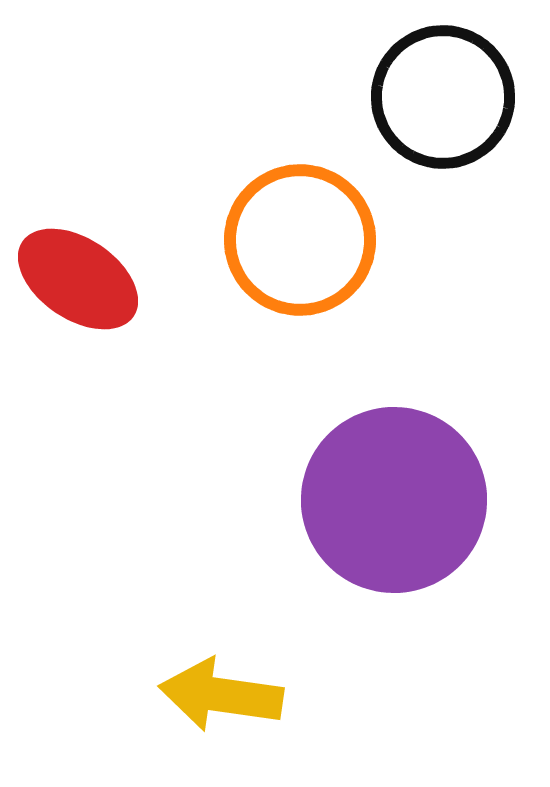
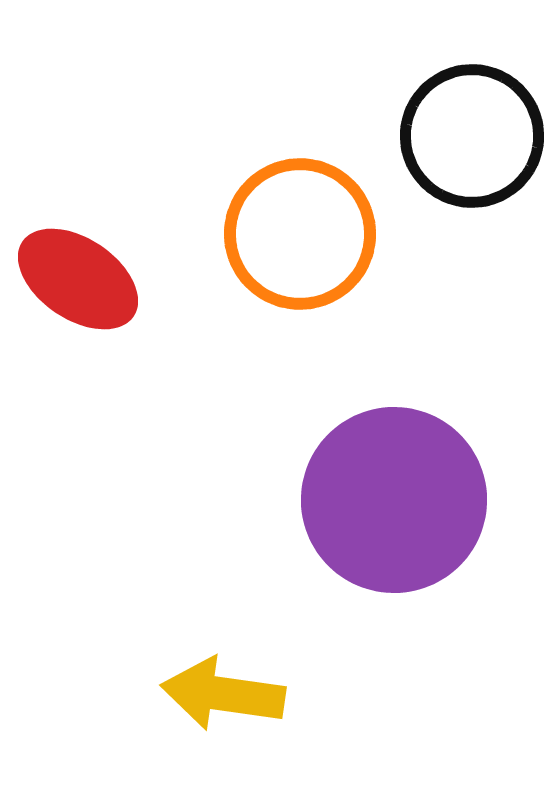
black circle: moved 29 px right, 39 px down
orange circle: moved 6 px up
yellow arrow: moved 2 px right, 1 px up
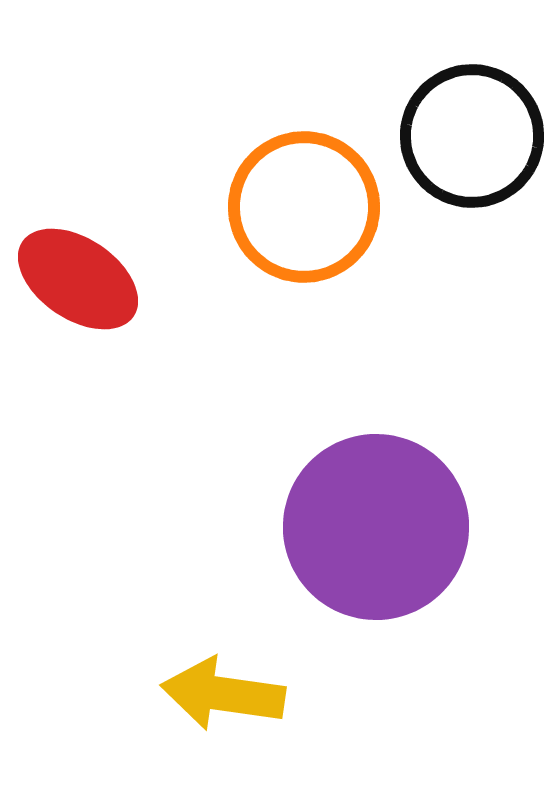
orange circle: moved 4 px right, 27 px up
purple circle: moved 18 px left, 27 px down
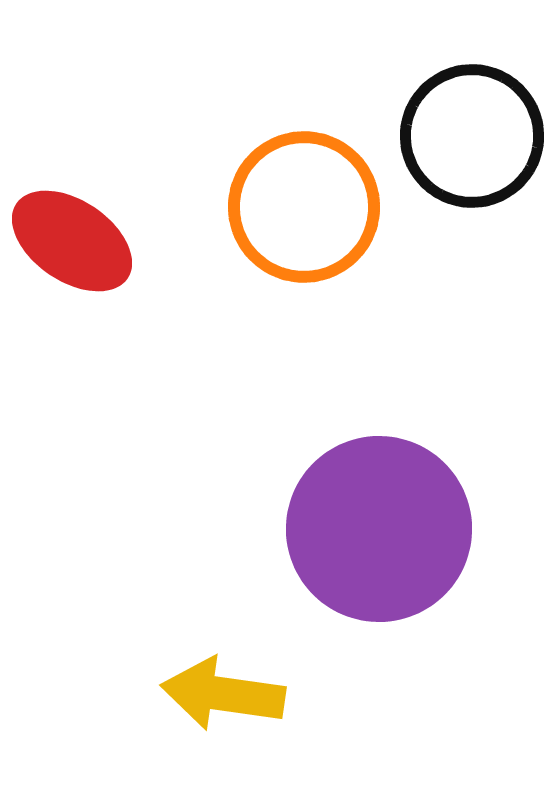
red ellipse: moved 6 px left, 38 px up
purple circle: moved 3 px right, 2 px down
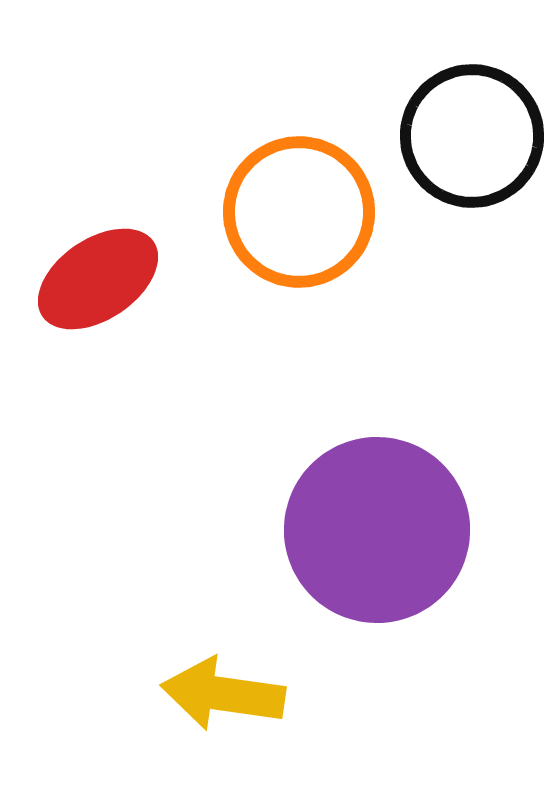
orange circle: moved 5 px left, 5 px down
red ellipse: moved 26 px right, 38 px down; rotated 68 degrees counterclockwise
purple circle: moved 2 px left, 1 px down
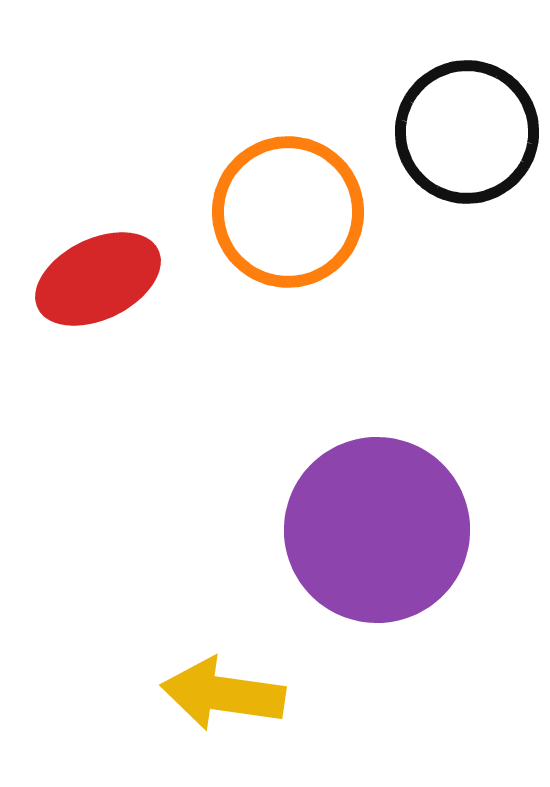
black circle: moved 5 px left, 4 px up
orange circle: moved 11 px left
red ellipse: rotated 8 degrees clockwise
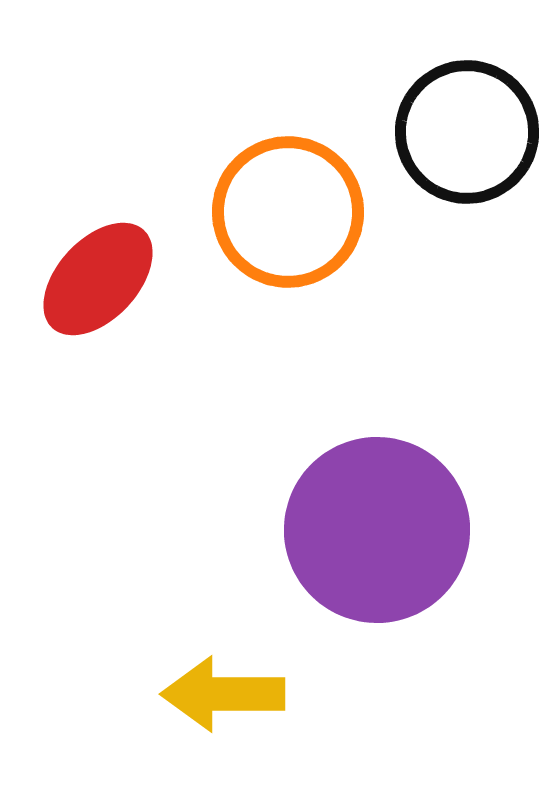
red ellipse: rotated 21 degrees counterclockwise
yellow arrow: rotated 8 degrees counterclockwise
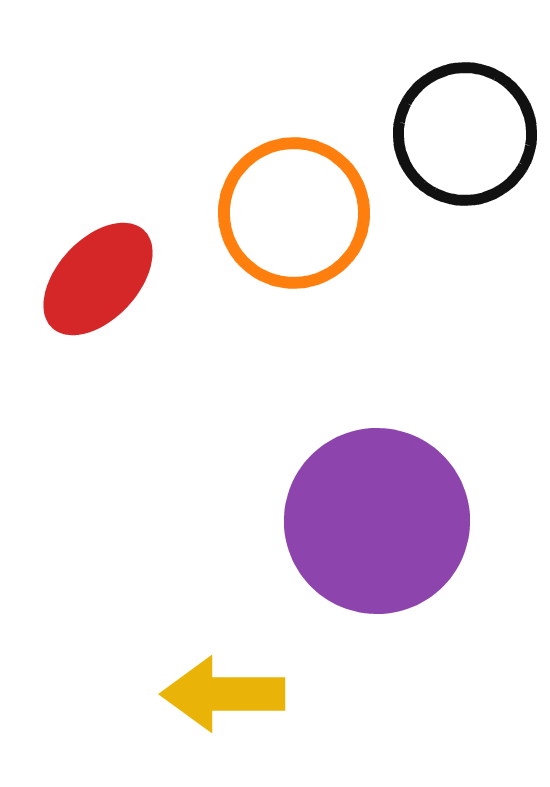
black circle: moved 2 px left, 2 px down
orange circle: moved 6 px right, 1 px down
purple circle: moved 9 px up
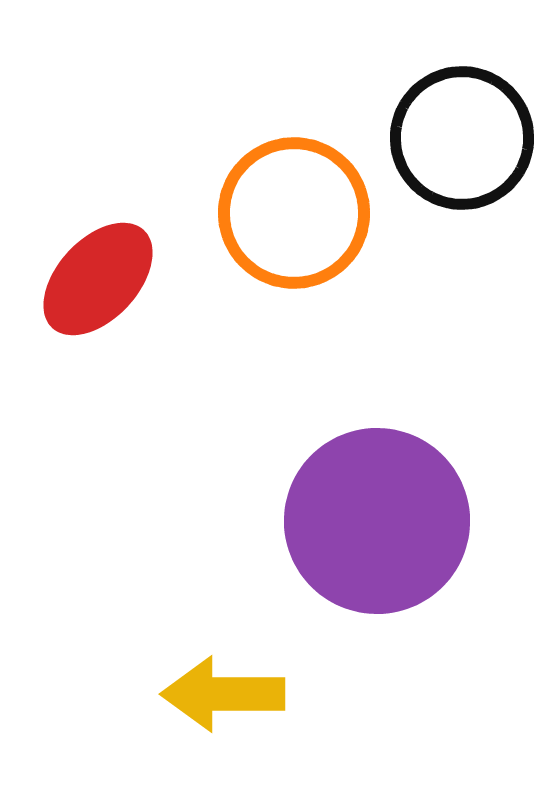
black circle: moved 3 px left, 4 px down
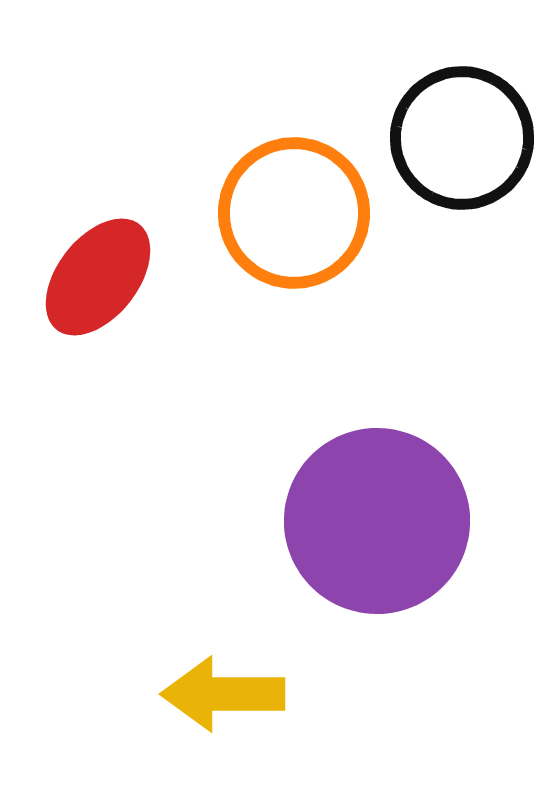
red ellipse: moved 2 px up; rotated 5 degrees counterclockwise
